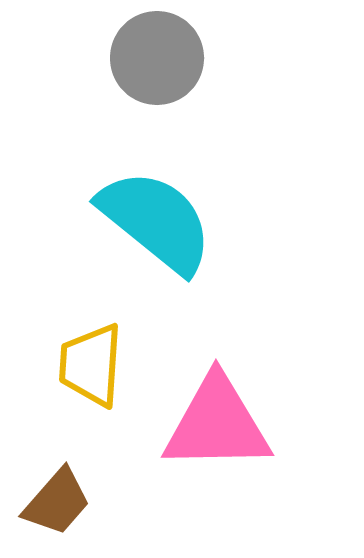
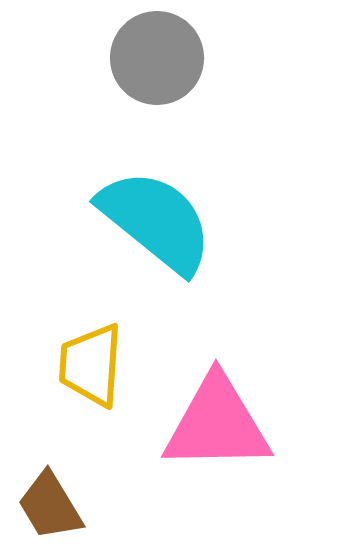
brown trapezoid: moved 7 px left, 4 px down; rotated 108 degrees clockwise
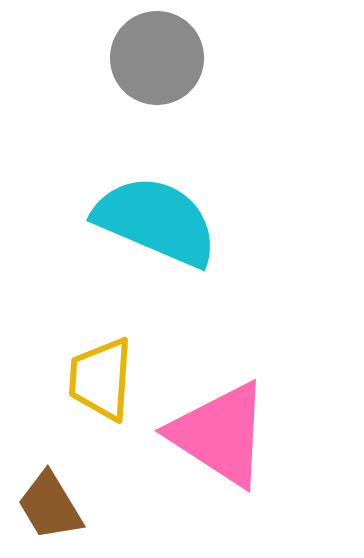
cyan semicircle: rotated 16 degrees counterclockwise
yellow trapezoid: moved 10 px right, 14 px down
pink triangle: moved 3 px right, 10 px down; rotated 34 degrees clockwise
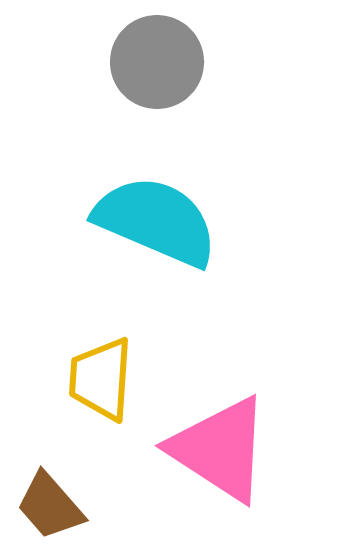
gray circle: moved 4 px down
pink triangle: moved 15 px down
brown trapezoid: rotated 10 degrees counterclockwise
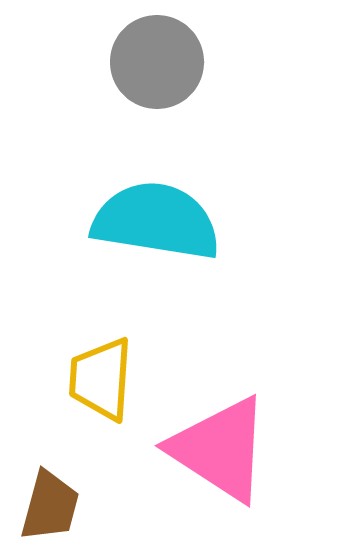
cyan semicircle: rotated 14 degrees counterclockwise
brown trapezoid: rotated 124 degrees counterclockwise
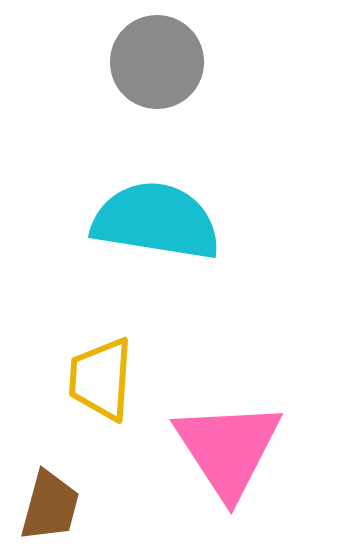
pink triangle: moved 8 px right; rotated 24 degrees clockwise
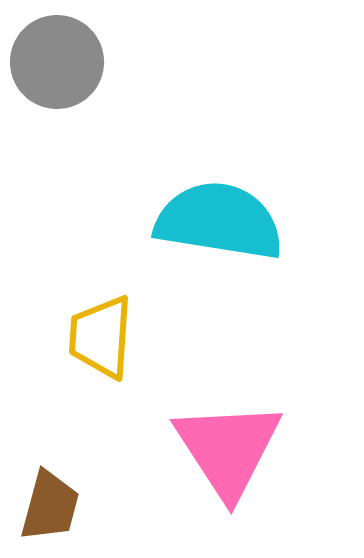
gray circle: moved 100 px left
cyan semicircle: moved 63 px right
yellow trapezoid: moved 42 px up
